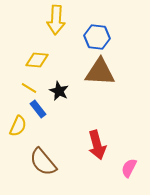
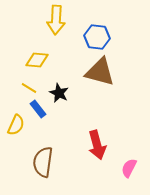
brown triangle: rotated 12 degrees clockwise
black star: moved 2 px down
yellow semicircle: moved 2 px left, 1 px up
brown semicircle: rotated 48 degrees clockwise
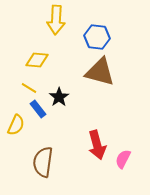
black star: moved 4 px down; rotated 12 degrees clockwise
pink semicircle: moved 6 px left, 9 px up
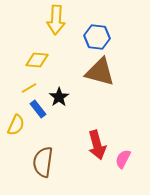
yellow line: rotated 63 degrees counterclockwise
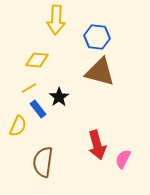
yellow semicircle: moved 2 px right, 1 px down
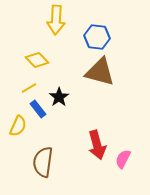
yellow diamond: rotated 40 degrees clockwise
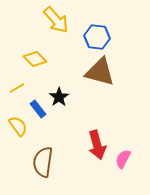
yellow arrow: rotated 44 degrees counterclockwise
yellow diamond: moved 2 px left, 1 px up
yellow line: moved 12 px left
yellow semicircle: rotated 60 degrees counterclockwise
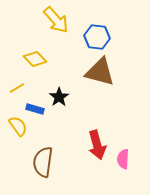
blue rectangle: moved 3 px left; rotated 36 degrees counterclockwise
pink semicircle: rotated 24 degrees counterclockwise
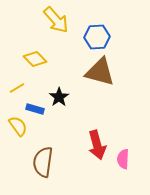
blue hexagon: rotated 10 degrees counterclockwise
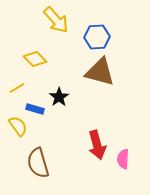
brown semicircle: moved 5 px left, 1 px down; rotated 24 degrees counterclockwise
